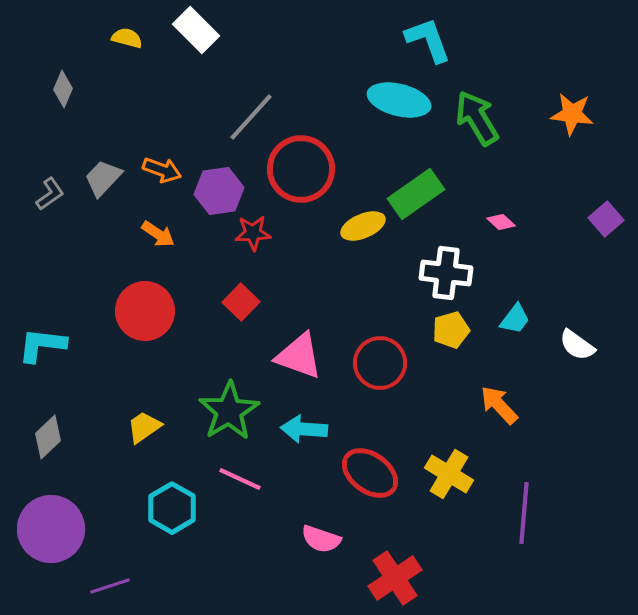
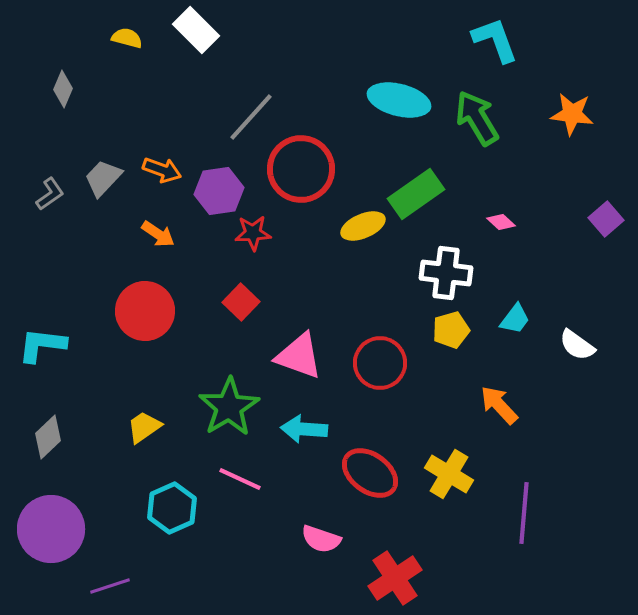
cyan L-shape at (428, 40): moved 67 px right
green star at (229, 411): moved 4 px up
cyan hexagon at (172, 508): rotated 6 degrees clockwise
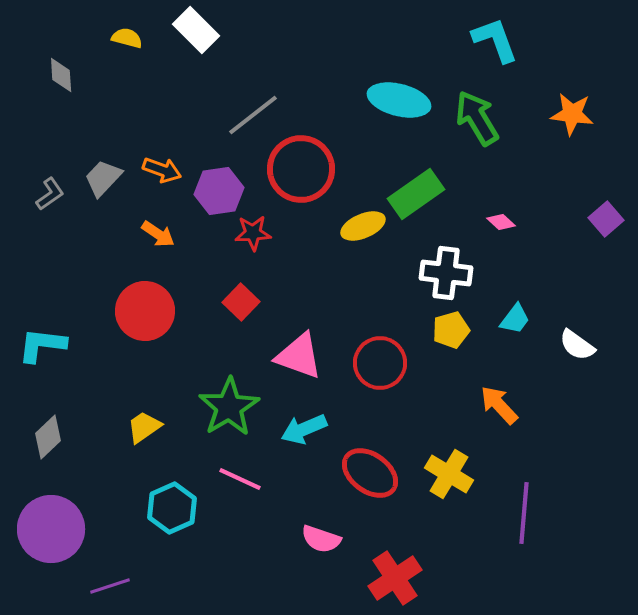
gray diamond at (63, 89): moved 2 px left, 14 px up; rotated 27 degrees counterclockwise
gray line at (251, 117): moved 2 px right, 2 px up; rotated 10 degrees clockwise
cyan arrow at (304, 429): rotated 27 degrees counterclockwise
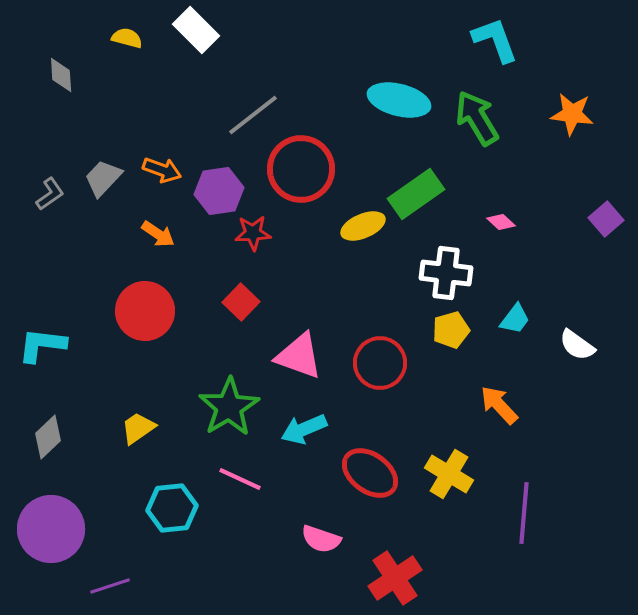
yellow trapezoid at (144, 427): moved 6 px left, 1 px down
cyan hexagon at (172, 508): rotated 18 degrees clockwise
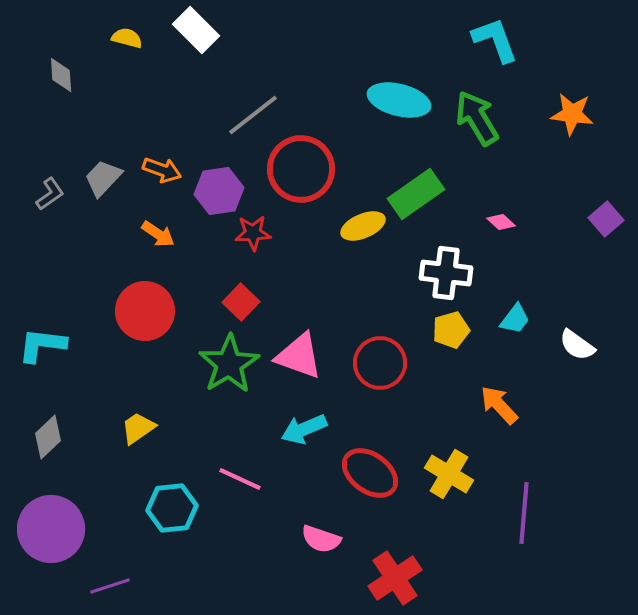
green star at (229, 407): moved 43 px up
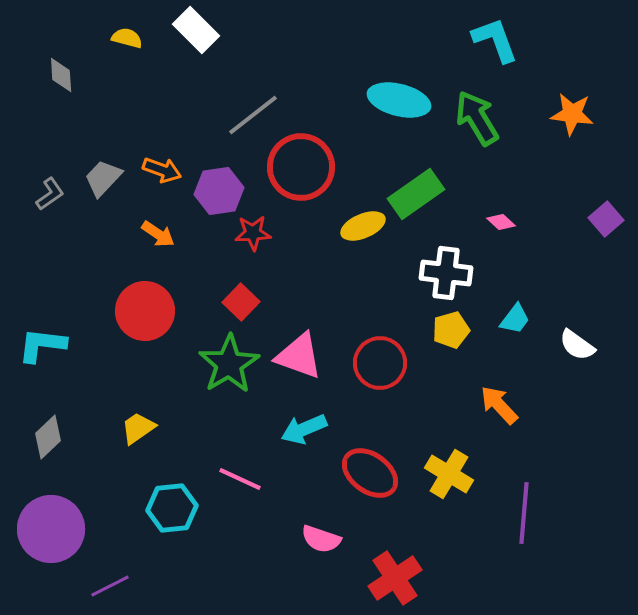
red circle at (301, 169): moved 2 px up
purple line at (110, 586): rotated 9 degrees counterclockwise
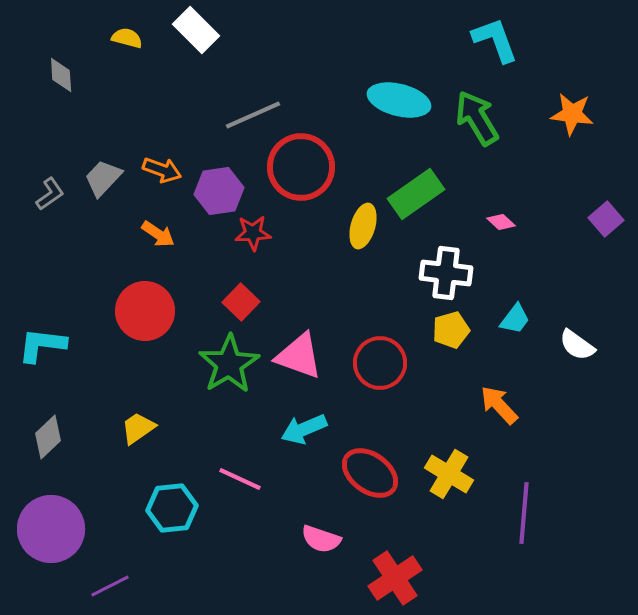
gray line at (253, 115): rotated 14 degrees clockwise
yellow ellipse at (363, 226): rotated 51 degrees counterclockwise
